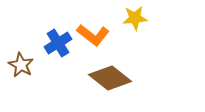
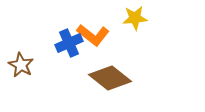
blue cross: moved 11 px right; rotated 8 degrees clockwise
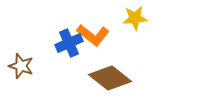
brown star: moved 1 px down; rotated 10 degrees counterclockwise
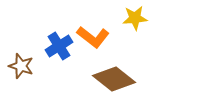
orange L-shape: moved 2 px down
blue cross: moved 10 px left, 3 px down; rotated 8 degrees counterclockwise
brown diamond: moved 4 px right, 1 px down
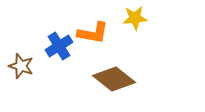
orange L-shape: moved 4 px up; rotated 28 degrees counterclockwise
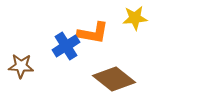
blue cross: moved 7 px right
brown star: rotated 15 degrees counterclockwise
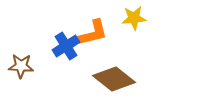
yellow star: moved 1 px left
orange L-shape: rotated 24 degrees counterclockwise
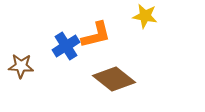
yellow star: moved 11 px right, 2 px up; rotated 15 degrees clockwise
orange L-shape: moved 3 px right, 2 px down
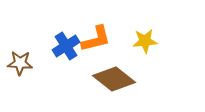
yellow star: moved 25 px down; rotated 15 degrees counterclockwise
orange L-shape: moved 4 px down
brown star: moved 1 px left, 3 px up
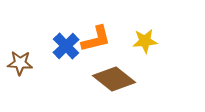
blue cross: rotated 12 degrees counterclockwise
